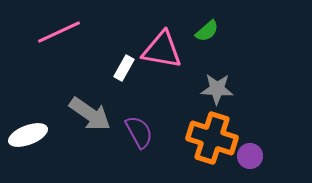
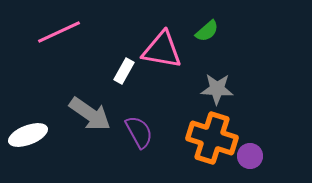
white rectangle: moved 3 px down
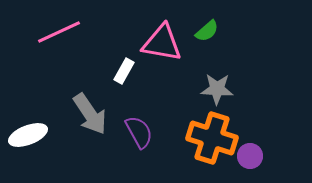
pink triangle: moved 7 px up
gray arrow: rotated 21 degrees clockwise
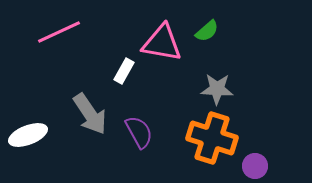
purple circle: moved 5 px right, 10 px down
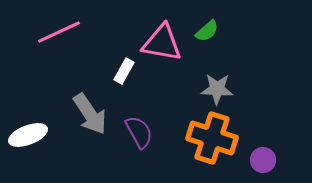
purple circle: moved 8 px right, 6 px up
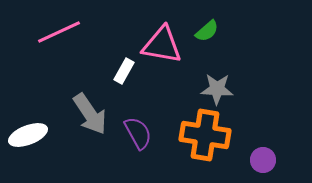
pink triangle: moved 2 px down
purple semicircle: moved 1 px left, 1 px down
orange cross: moved 7 px left, 3 px up; rotated 9 degrees counterclockwise
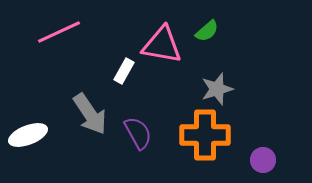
gray star: rotated 20 degrees counterclockwise
orange cross: rotated 9 degrees counterclockwise
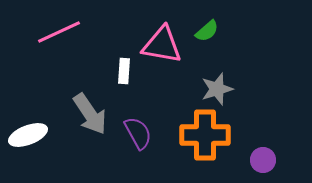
white rectangle: rotated 25 degrees counterclockwise
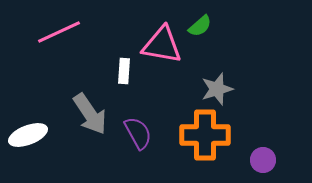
green semicircle: moved 7 px left, 5 px up
